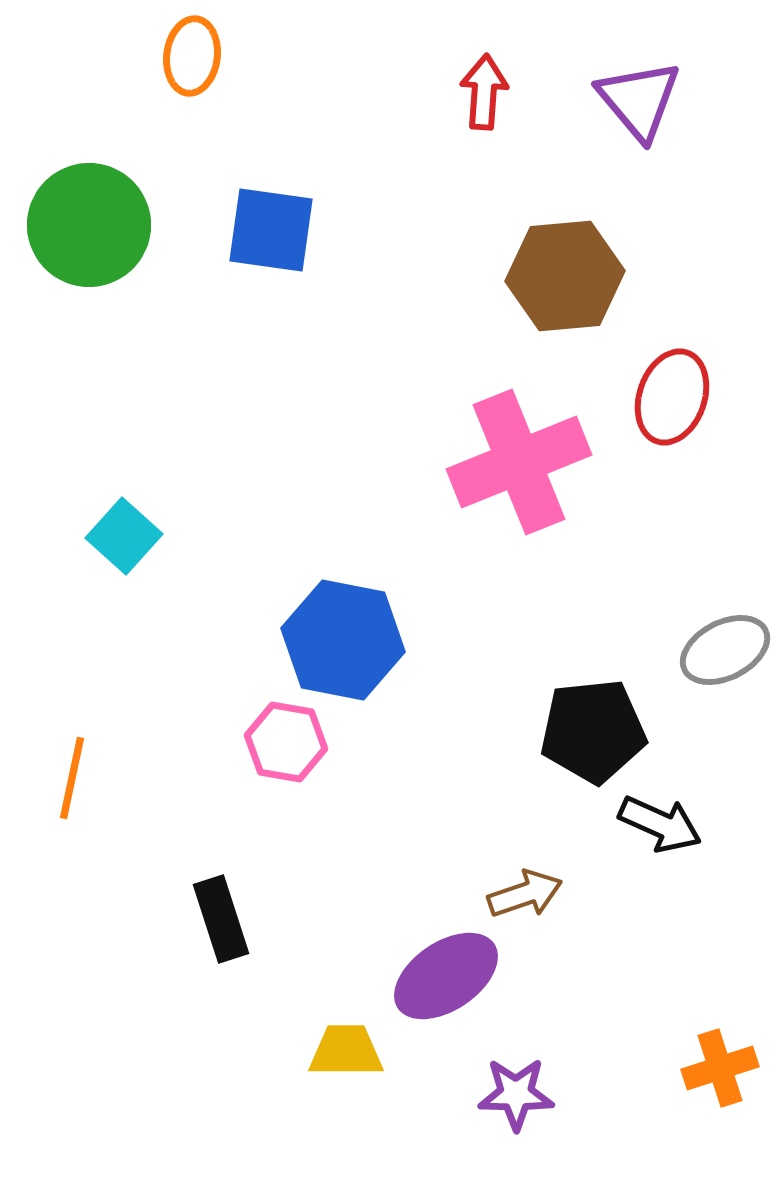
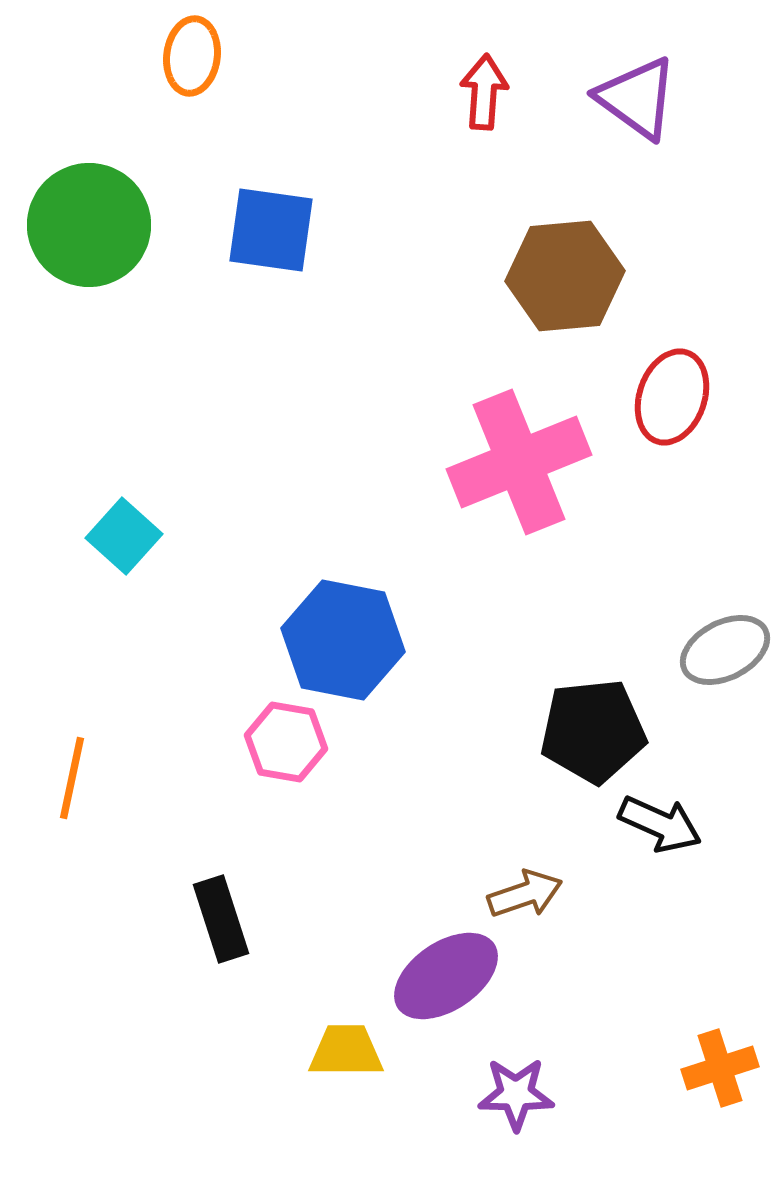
purple triangle: moved 2 px left, 2 px up; rotated 14 degrees counterclockwise
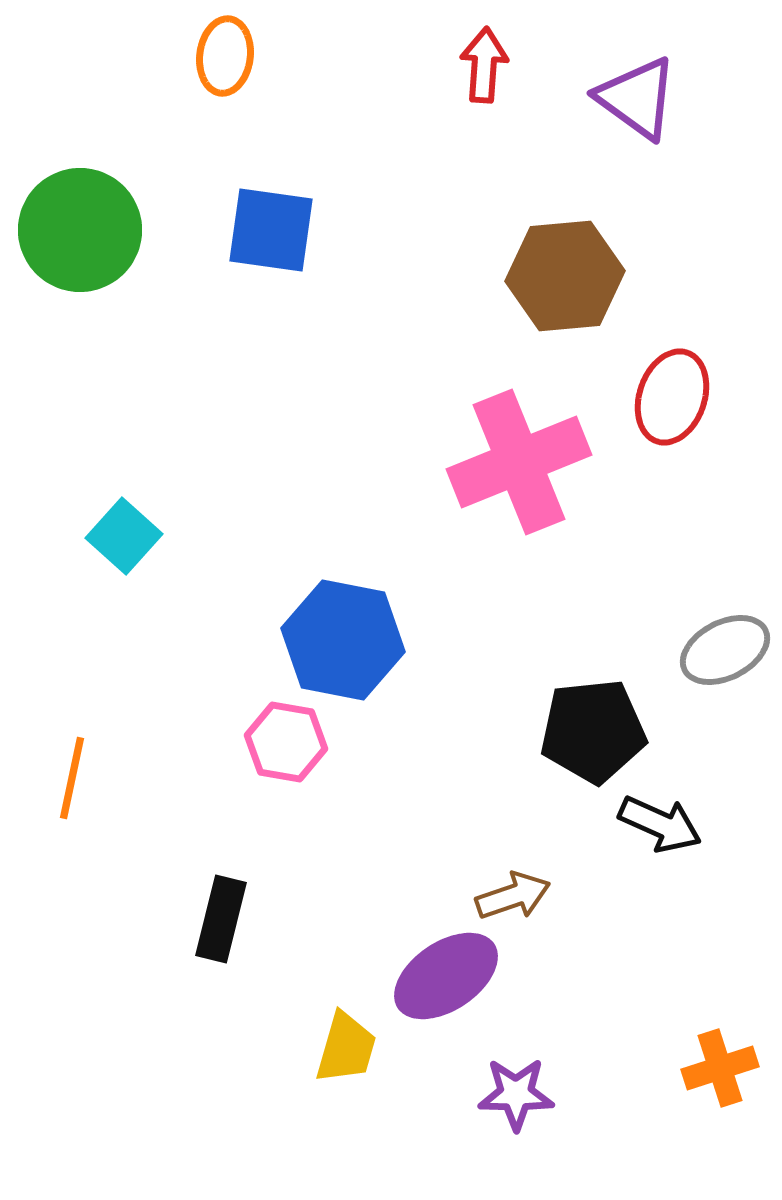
orange ellipse: moved 33 px right
red arrow: moved 27 px up
green circle: moved 9 px left, 5 px down
brown arrow: moved 12 px left, 2 px down
black rectangle: rotated 32 degrees clockwise
yellow trapezoid: moved 3 px up; rotated 106 degrees clockwise
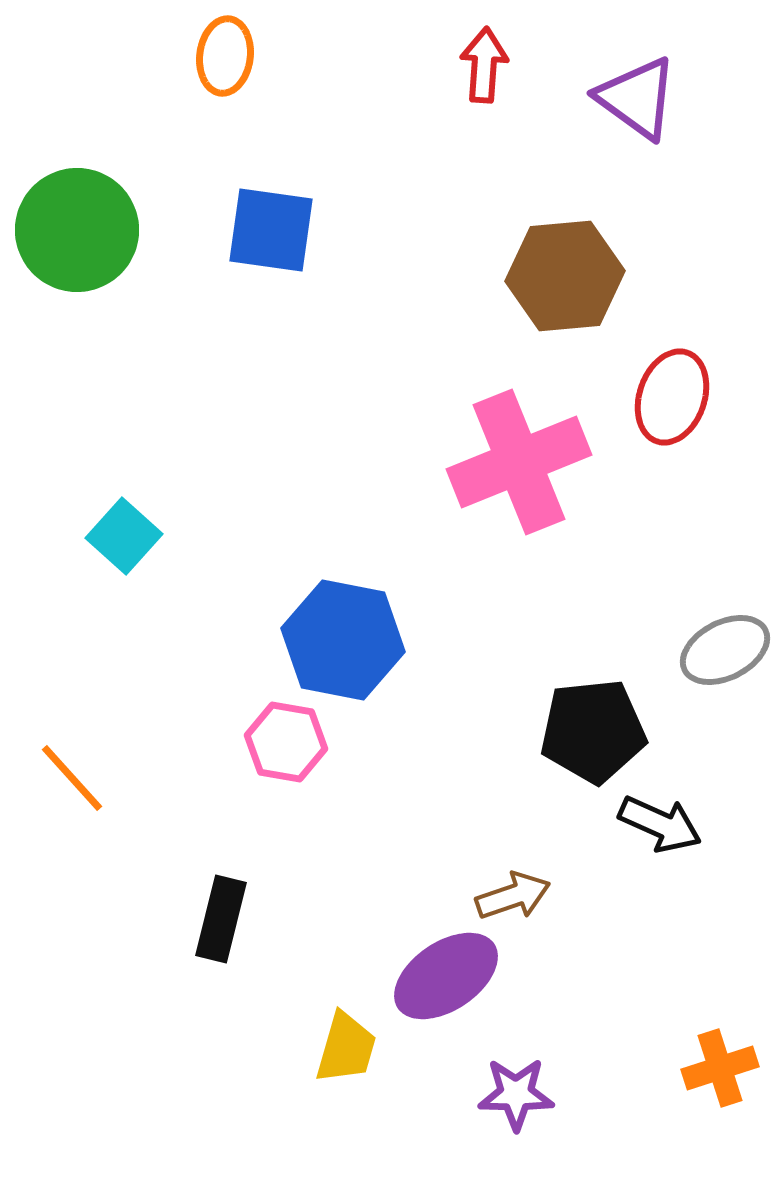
green circle: moved 3 px left
orange line: rotated 54 degrees counterclockwise
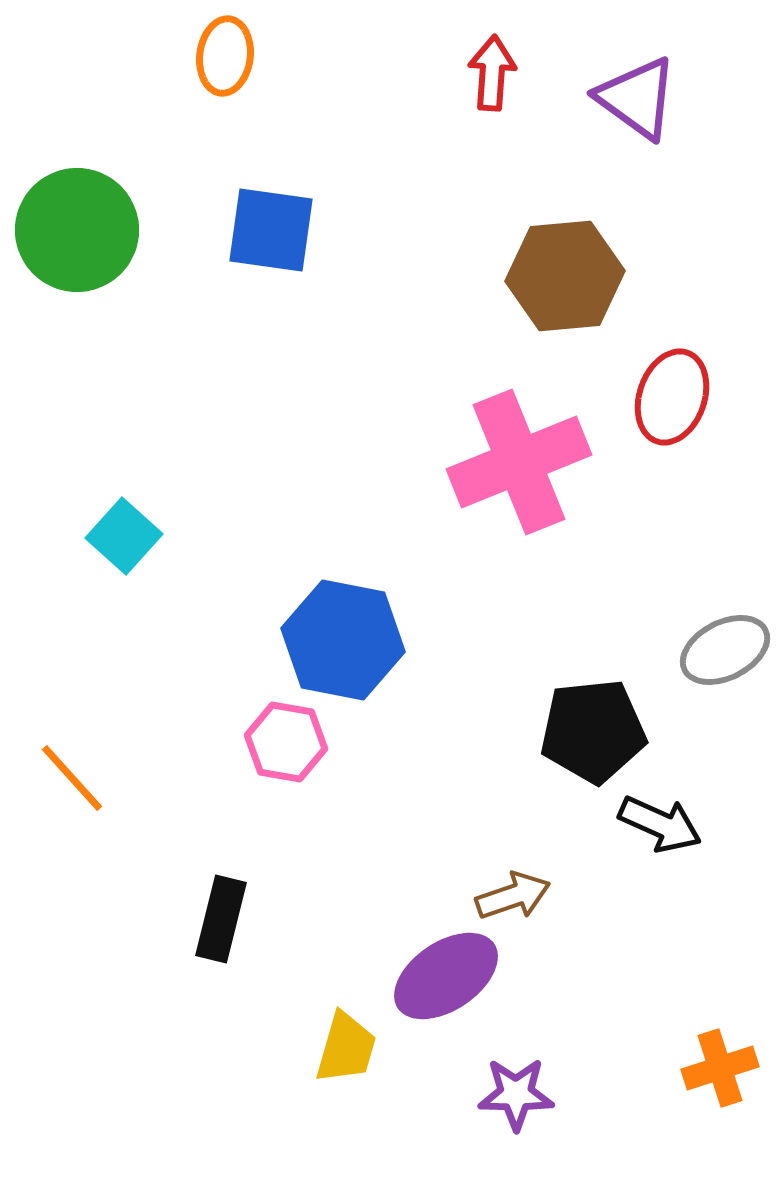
red arrow: moved 8 px right, 8 px down
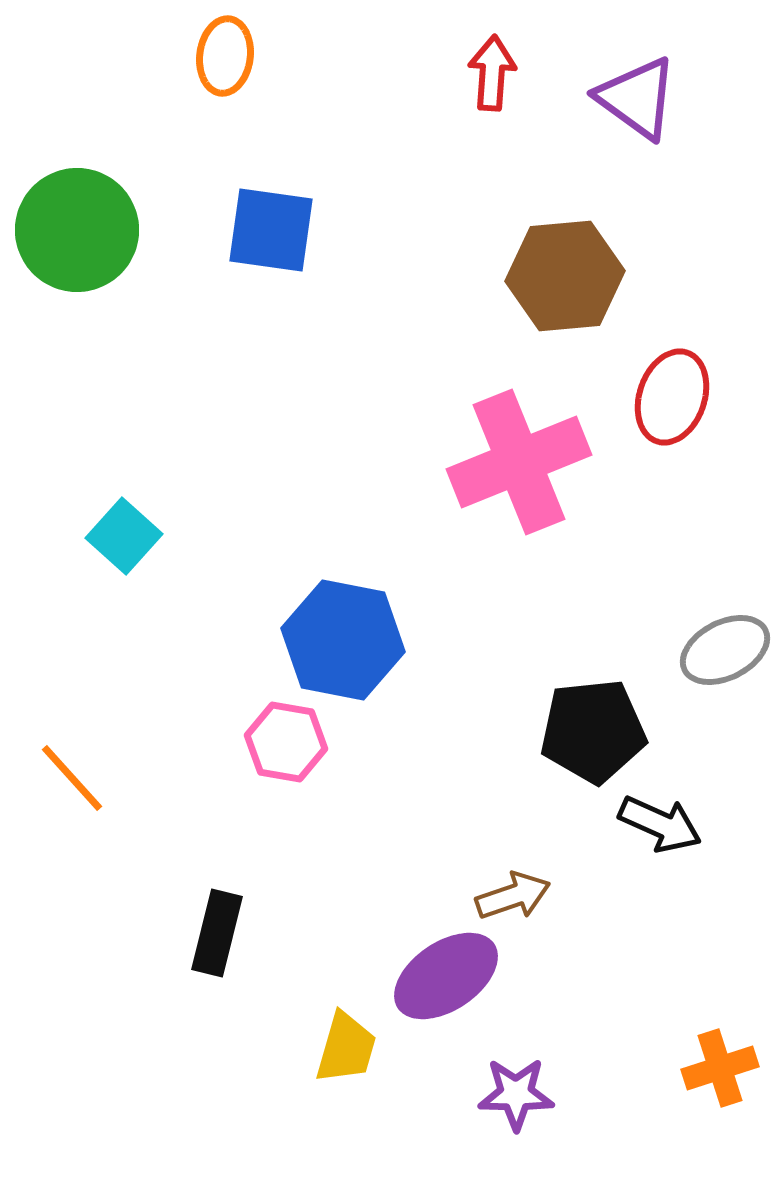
black rectangle: moved 4 px left, 14 px down
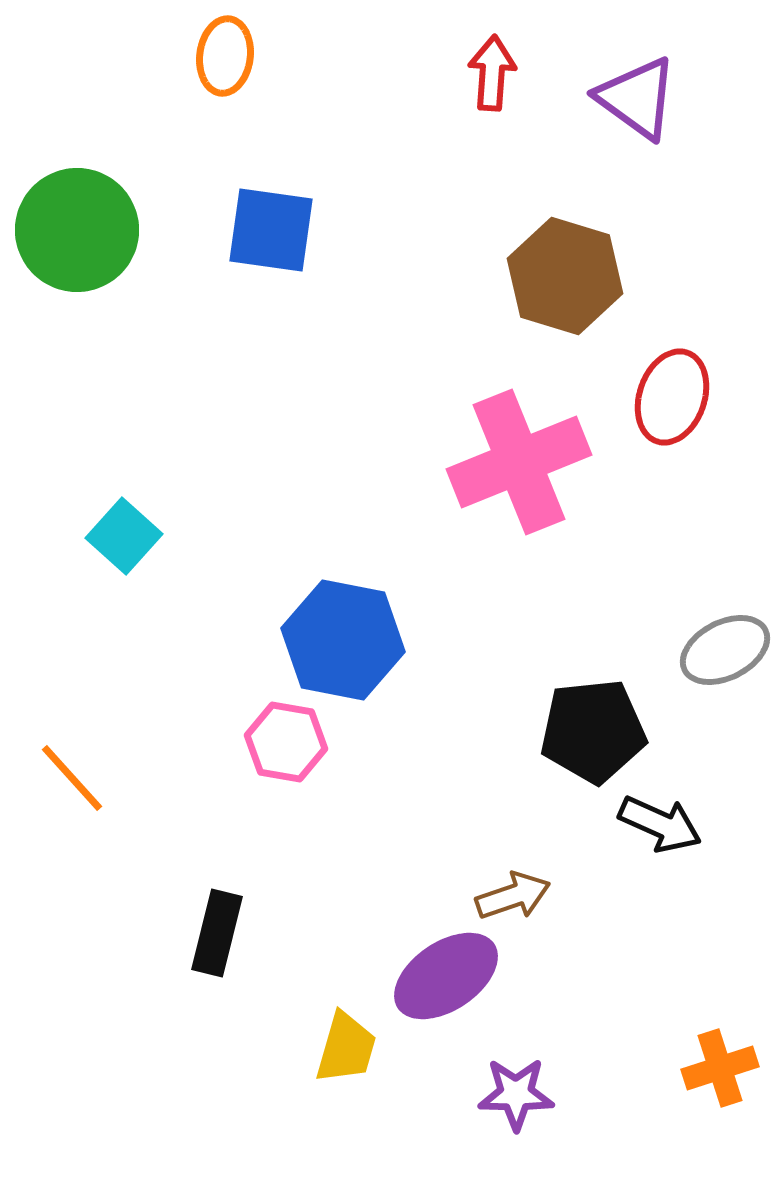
brown hexagon: rotated 22 degrees clockwise
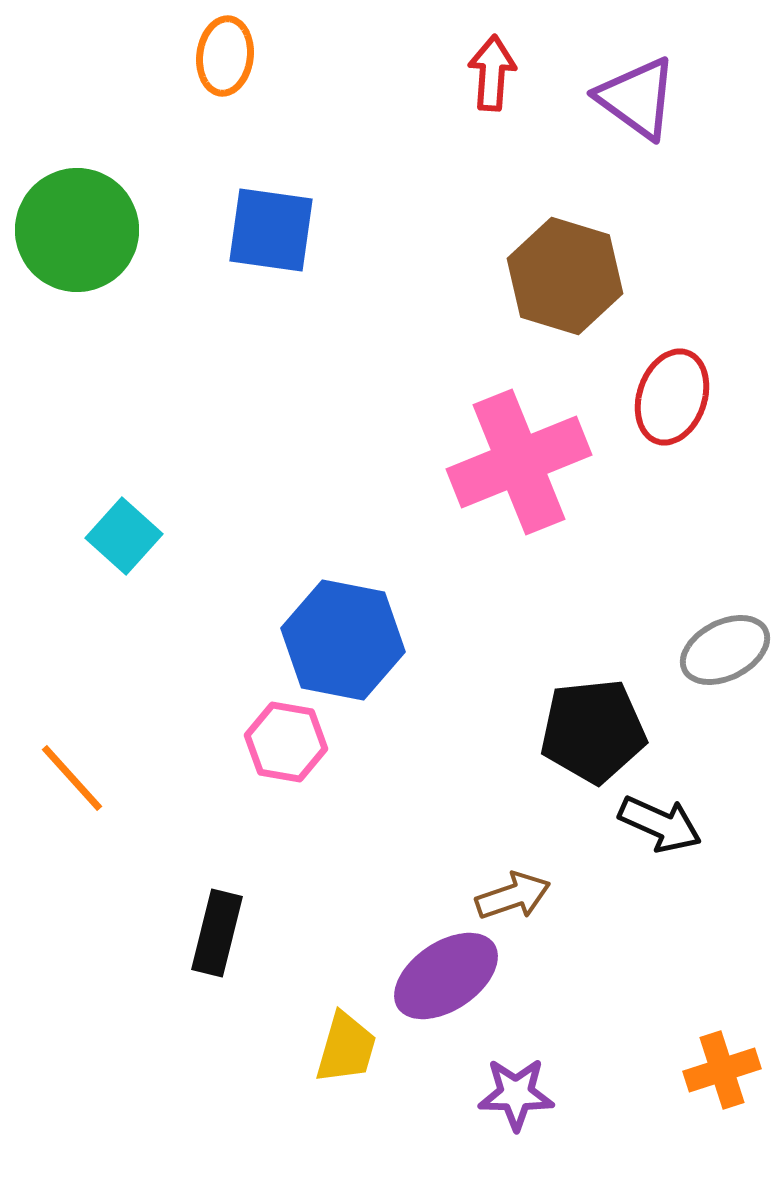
orange cross: moved 2 px right, 2 px down
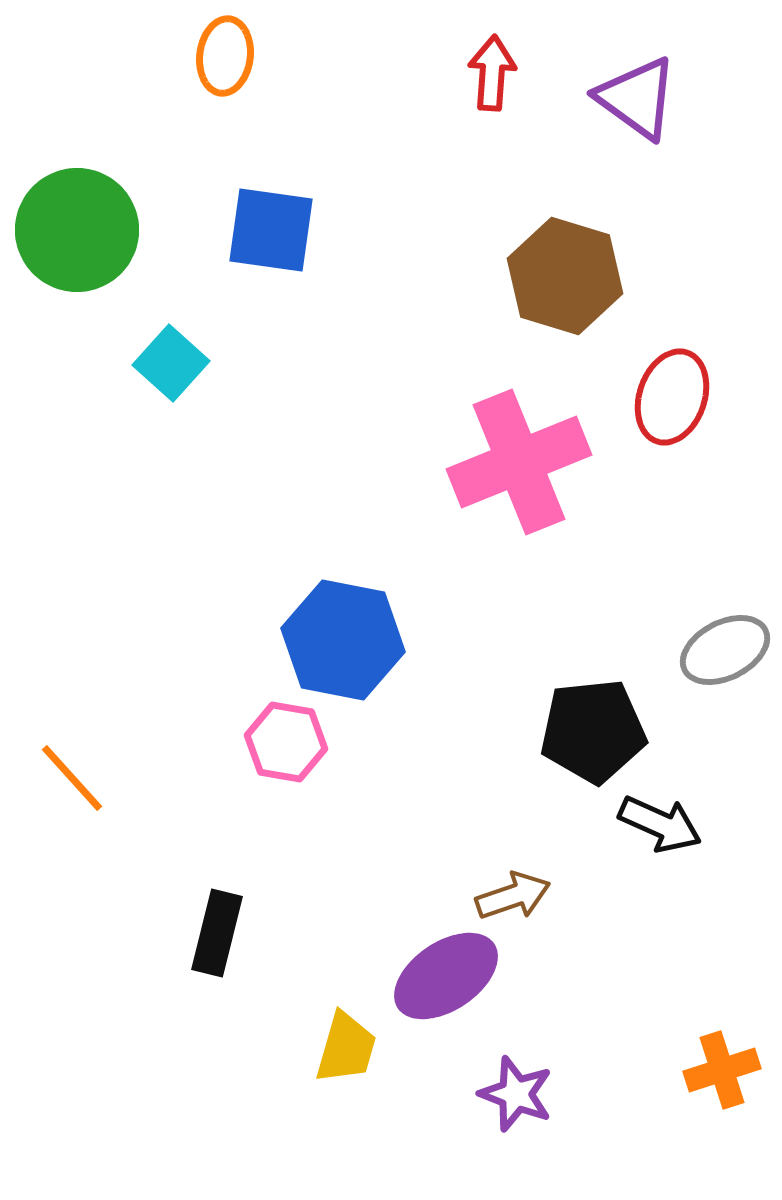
cyan square: moved 47 px right, 173 px up
purple star: rotated 20 degrees clockwise
